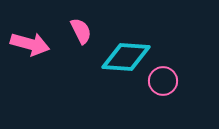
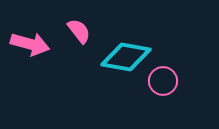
pink semicircle: moved 2 px left; rotated 12 degrees counterclockwise
cyan diamond: rotated 6 degrees clockwise
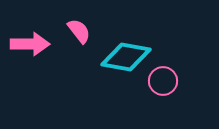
pink arrow: rotated 15 degrees counterclockwise
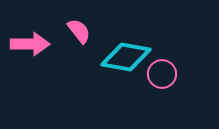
pink circle: moved 1 px left, 7 px up
